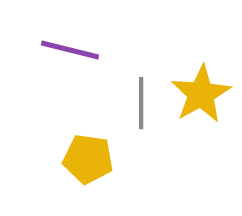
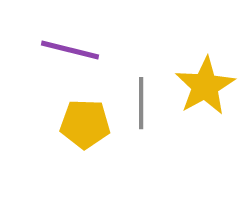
yellow star: moved 4 px right, 8 px up
yellow pentagon: moved 3 px left, 35 px up; rotated 6 degrees counterclockwise
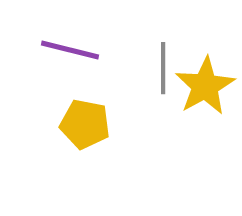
gray line: moved 22 px right, 35 px up
yellow pentagon: rotated 9 degrees clockwise
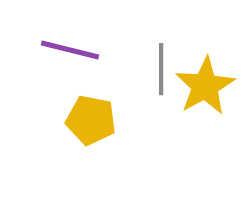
gray line: moved 2 px left, 1 px down
yellow pentagon: moved 6 px right, 4 px up
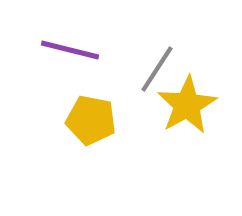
gray line: moved 4 px left; rotated 33 degrees clockwise
yellow star: moved 18 px left, 19 px down
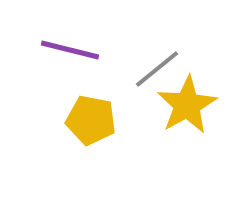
gray line: rotated 18 degrees clockwise
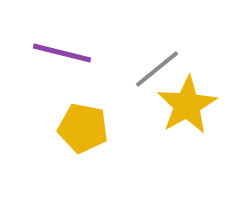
purple line: moved 8 px left, 3 px down
yellow pentagon: moved 8 px left, 8 px down
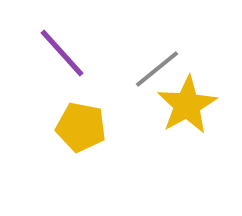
purple line: rotated 34 degrees clockwise
yellow pentagon: moved 2 px left, 1 px up
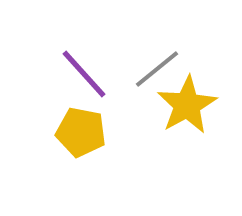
purple line: moved 22 px right, 21 px down
yellow pentagon: moved 5 px down
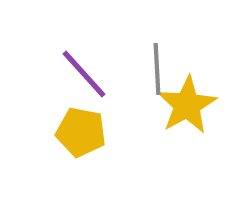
gray line: rotated 54 degrees counterclockwise
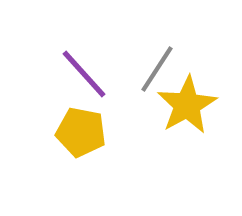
gray line: rotated 36 degrees clockwise
